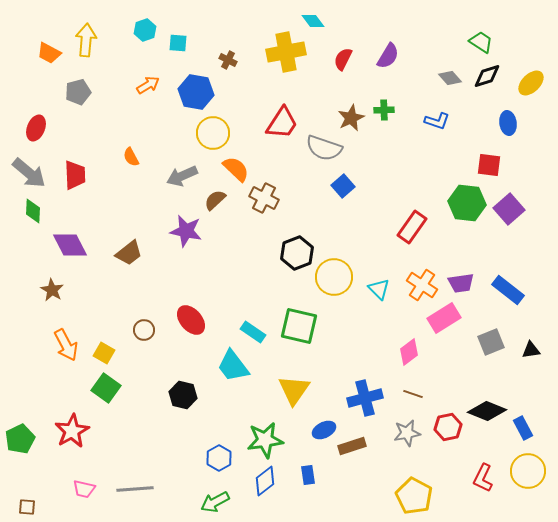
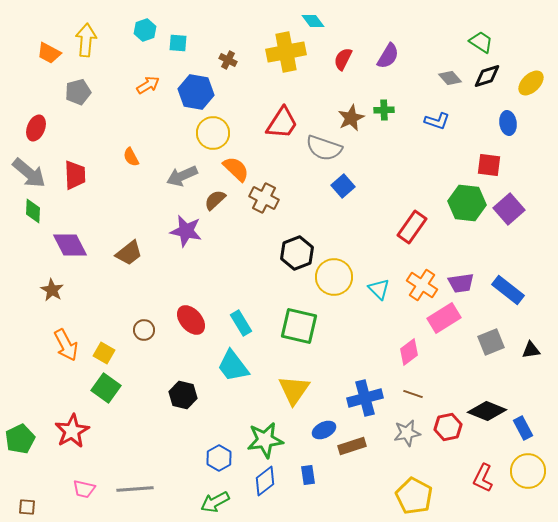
cyan rectangle at (253, 332): moved 12 px left, 9 px up; rotated 25 degrees clockwise
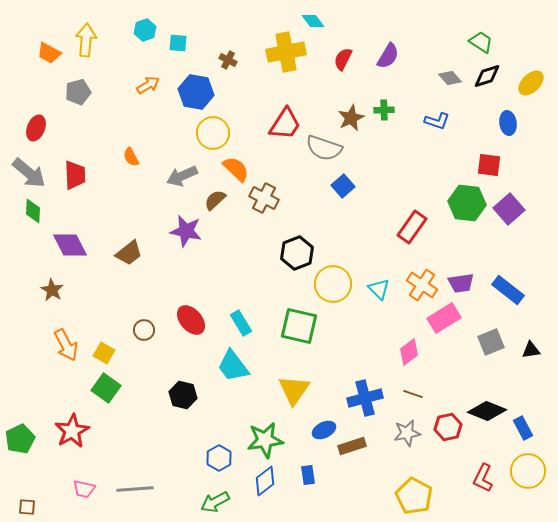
red trapezoid at (282, 123): moved 3 px right, 1 px down
yellow circle at (334, 277): moved 1 px left, 7 px down
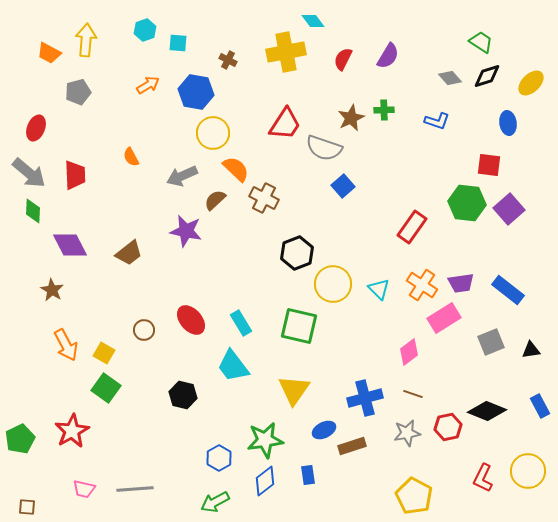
blue rectangle at (523, 428): moved 17 px right, 22 px up
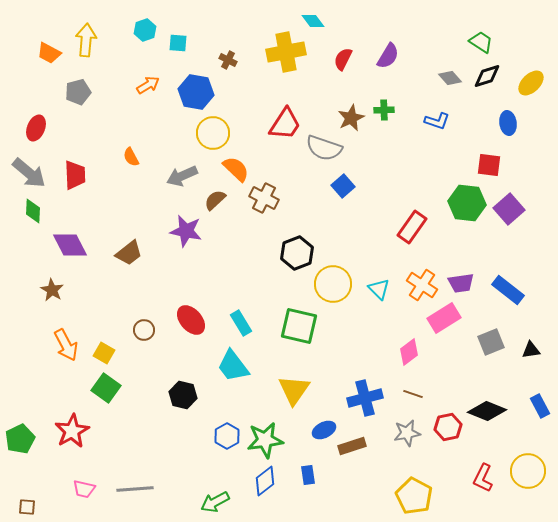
blue hexagon at (219, 458): moved 8 px right, 22 px up
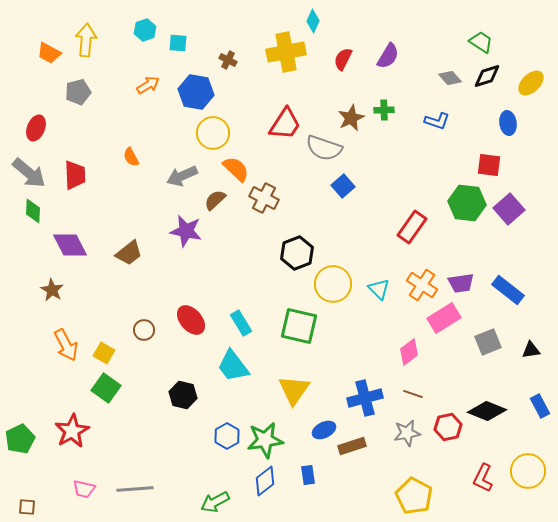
cyan diamond at (313, 21): rotated 60 degrees clockwise
gray square at (491, 342): moved 3 px left
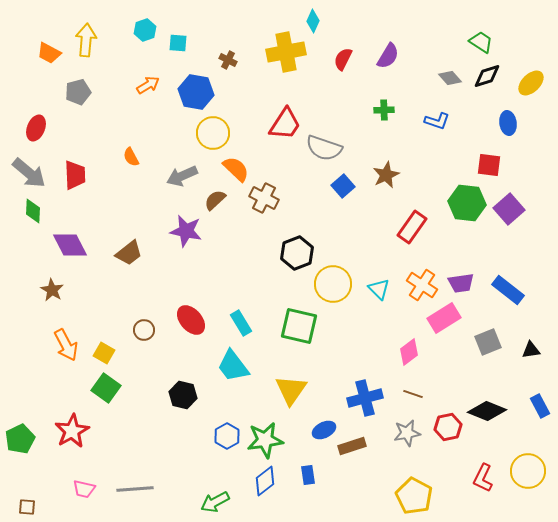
brown star at (351, 118): moved 35 px right, 57 px down
yellow triangle at (294, 390): moved 3 px left
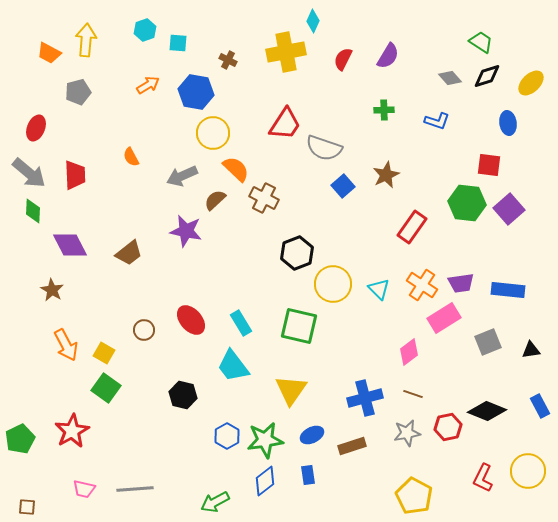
blue rectangle at (508, 290): rotated 32 degrees counterclockwise
blue ellipse at (324, 430): moved 12 px left, 5 px down
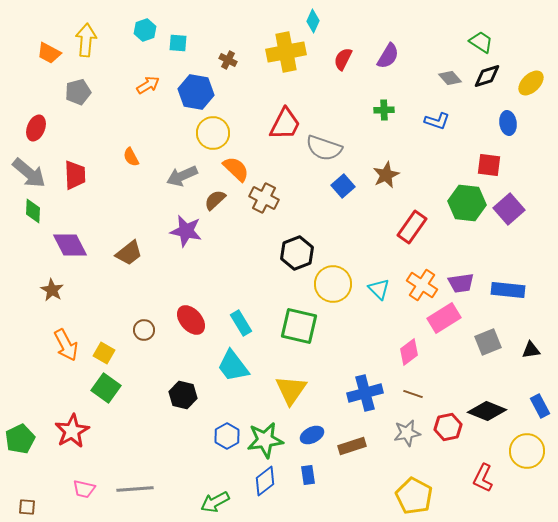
red trapezoid at (285, 124): rotated 6 degrees counterclockwise
blue cross at (365, 398): moved 5 px up
yellow circle at (528, 471): moved 1 px left, 20 px up
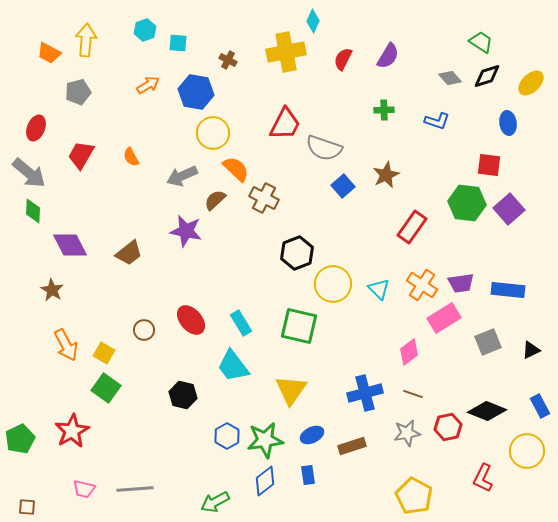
red trapezoid at (75, 175): moved 6 px right, 20 px up; rotated 148 degrees counterclockwise
black triangle at (531, 350): rotated 18 degrees counterclockwise
